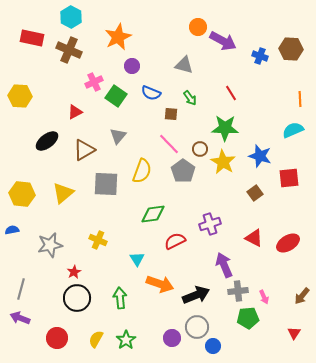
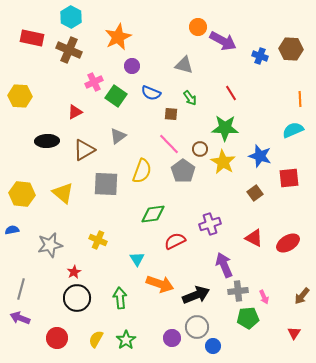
gray triangle at (118, 136): rotated 12 degrees clockwise
black ellipse at (47, 141): rotated 35 degrees clockwise
yellow triangle at (63, 193): rotated 40 degrees counterclockwise
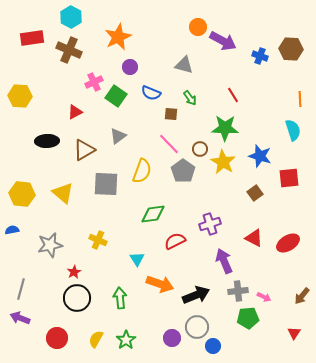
red rectangle at (32, 38): rotated 20 degrees counterclockwise
purple circle at (132, 66): moved 2 px left, 1 px down
red line at (231, 93): moved 2 px right, 2 px down
cyan semicircle at (293, 130): rotated 95 degrees clockwise
purple arrow at (224, 265): moved 4 px up
pink arrow at (264, 297): rotated 40 degrees counterclockwise
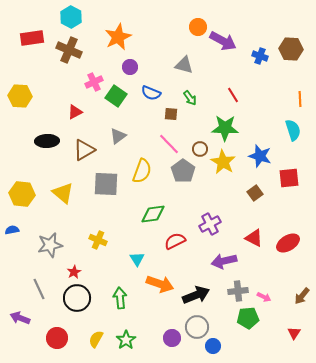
purple cross at (210, 224): rotated 10 degrees counterclockwise
purple arrow at (224, 261): rotated 80 degrees counterclockwise
gray line at (21, 289): moved 18 px right; rotated 40 degrees counterclockwise
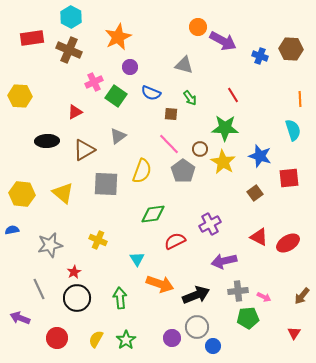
red triangle at (254, 238): moved 5 px right, 1 px up
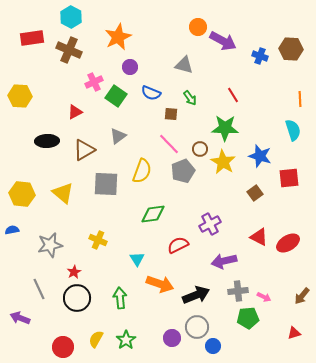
gray pentagon at (183, 171): rotated 15 degrees clockwise
red semicircle at (175, 241): moved 3 px right, 4 px down
red triangle at (294, 333): rotated 40 degrees clockwise
red circle at (57, 338): moved 6 px right, 9 px down
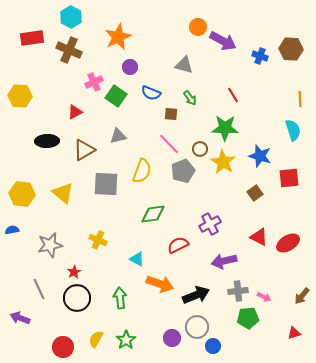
gray triangle at (118, 136): rotated 24 degrees clockwise
cyan triangle at (137, 259): rotated 28 degrees counterclockwise
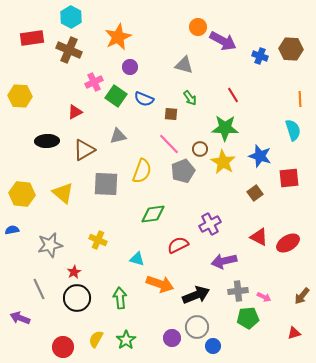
blue semicircle at (151, 93): moved 7 px left, 6 px down
cyan triangle at (137, 259): rotated 14 degrees counterclockwise
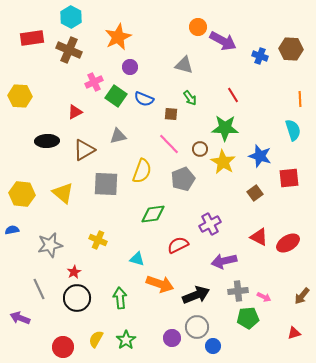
gray pentagon at (183, 171): moved 8 px down
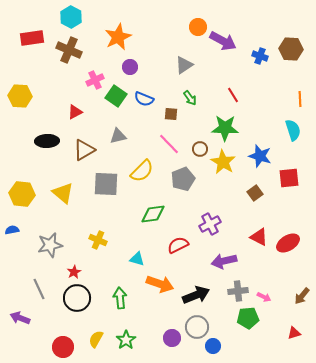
gray triangle at (184, 65): rotated 48 degrees counterclockwise
pink cross at (94, 82): moved 1 px right, 2 px up
yellow semicircle at (142, 171): rotated 25 degrees clockwise
